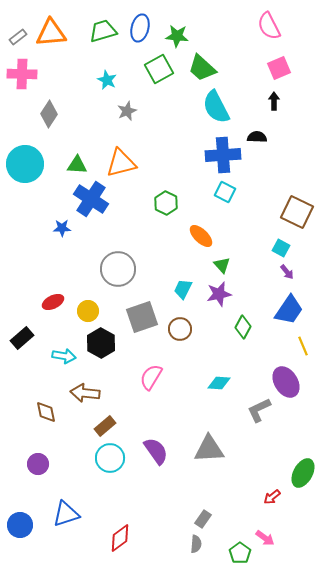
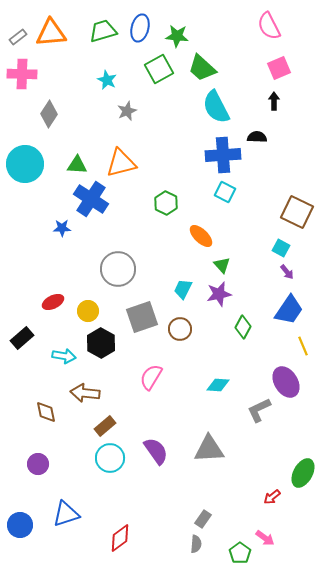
cyan diamond at (219, 383): moved 1 px left, 2 px down
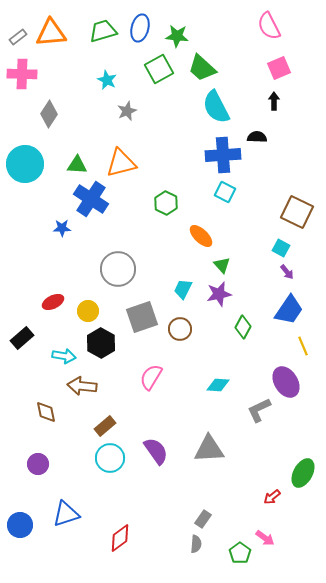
brown arrow at (85, 393): moved 3 px left, 7 px up
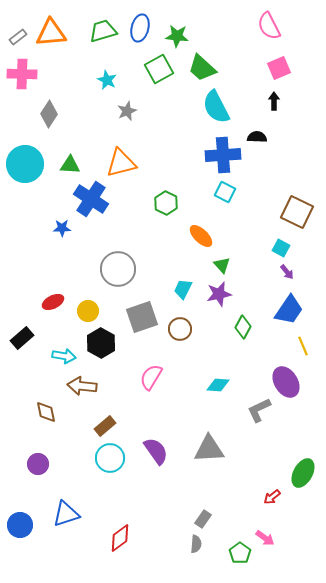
green triangle at (77, 165): moved 7 px left
